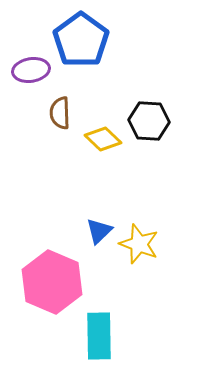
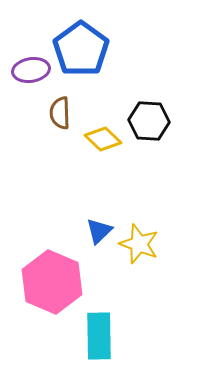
blue pentagon: moved 9 px down
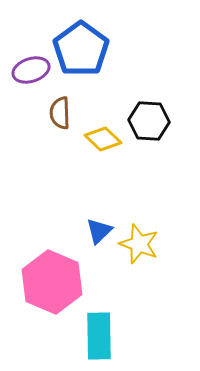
purple ellipse: rotated 9 degrees counterclockwise
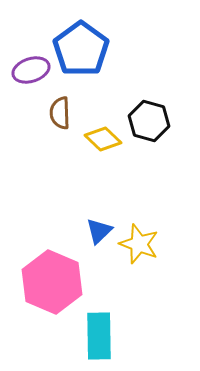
black hexagon: rotated 12 degrees clockwise
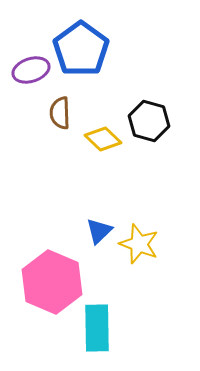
cyan rectangle: moved 2 px left, 8 px up
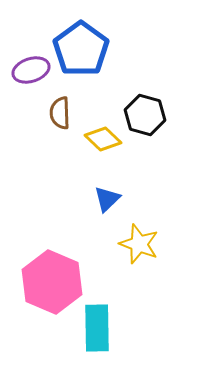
black hexagon: moved 4 px left, 6 px up
blue triangle: moved 8 px right, 32 px up
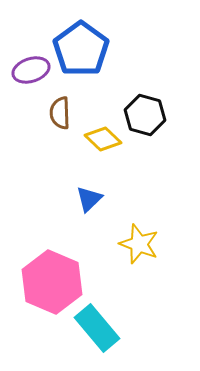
blue triangle: moved 18 px left
cyan rectangle: rotated 39 degrees counterclockwise
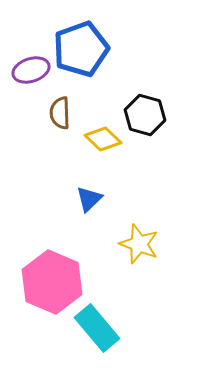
blue pentagon: rotated 16 degrees clockwise
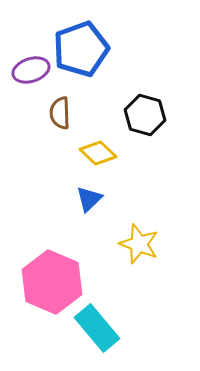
yellow diamond: moved 5 px left, 14 px down
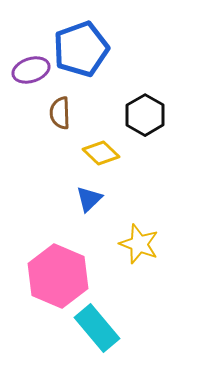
black hexagon: rotated 15 degrees clockwise
yellow diamond: moved 3 px right
pink hexagon: moved 6 px right, 6 px up
